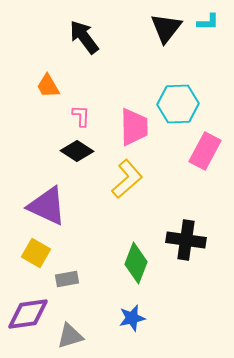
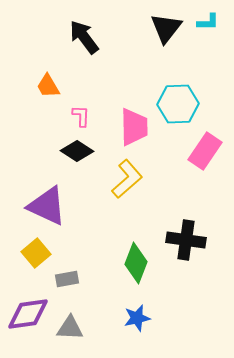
pink rectangle: rotated 6 degrees clockwise
yellow square: rotated 20 degrees clockwise
blue star: moved 5 px right
gray triangle: moved 8 px up; rotated 20 degrees clockwise
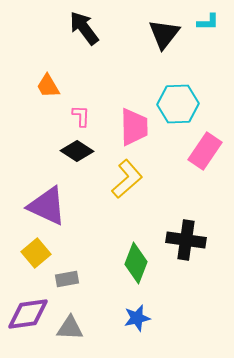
black triangle: moved 2 px left, 6 px down
black arrow: moved 9 px up
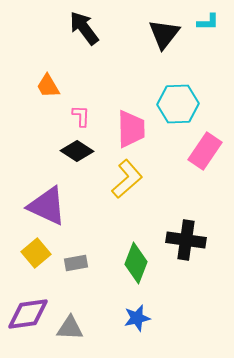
pink trapezoid: moved 3 px left, 2 px down
gray rectangle: moved 9 px right, 16 px up
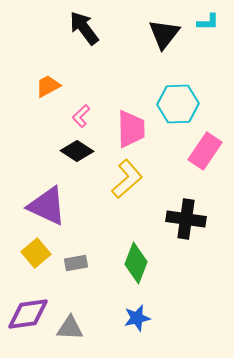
orange trapezoid: rotated 92 degrees clockwise
pink L-shape: rotated 135 degrees counterclockwise
black cross: moved 21 px up
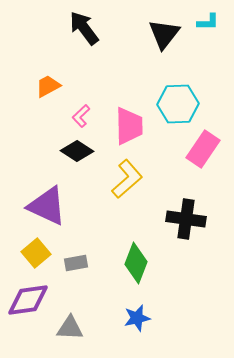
pink trapezoid: moved 2 px left, 3 px up
pink rectangle: moved 2 px left, 2 px up
purple diamond: moved 14 px up
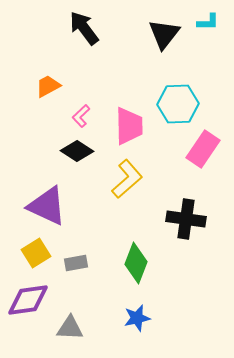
yellow square: rotated 8 degrees clockwise
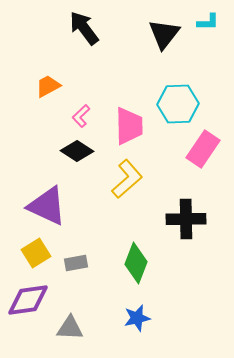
black cross: rotated 9 degrees counterclockwise
